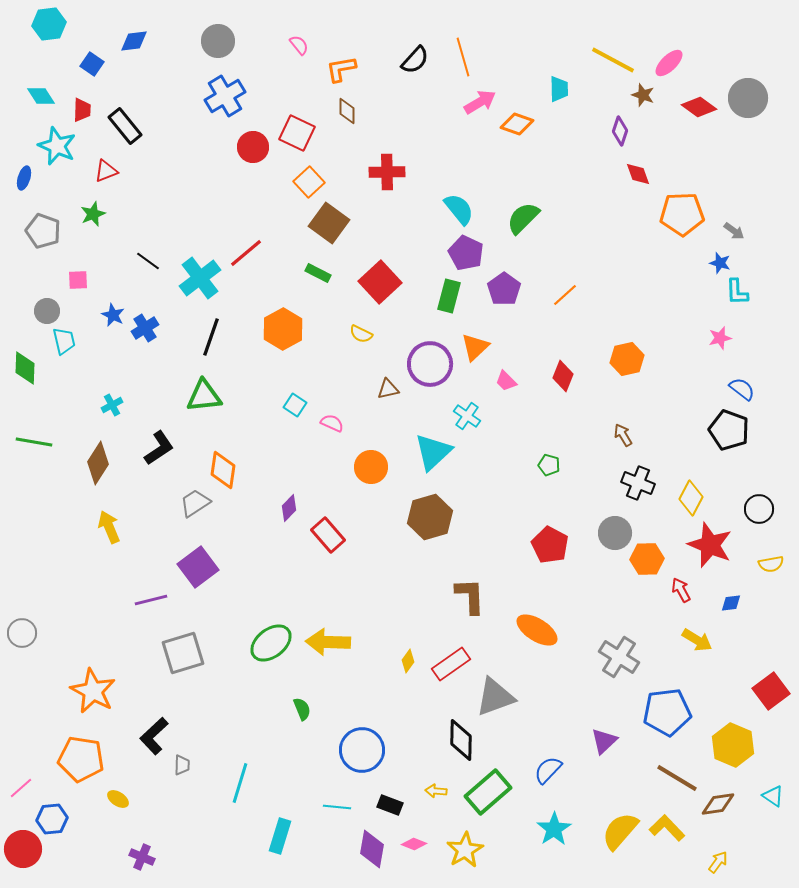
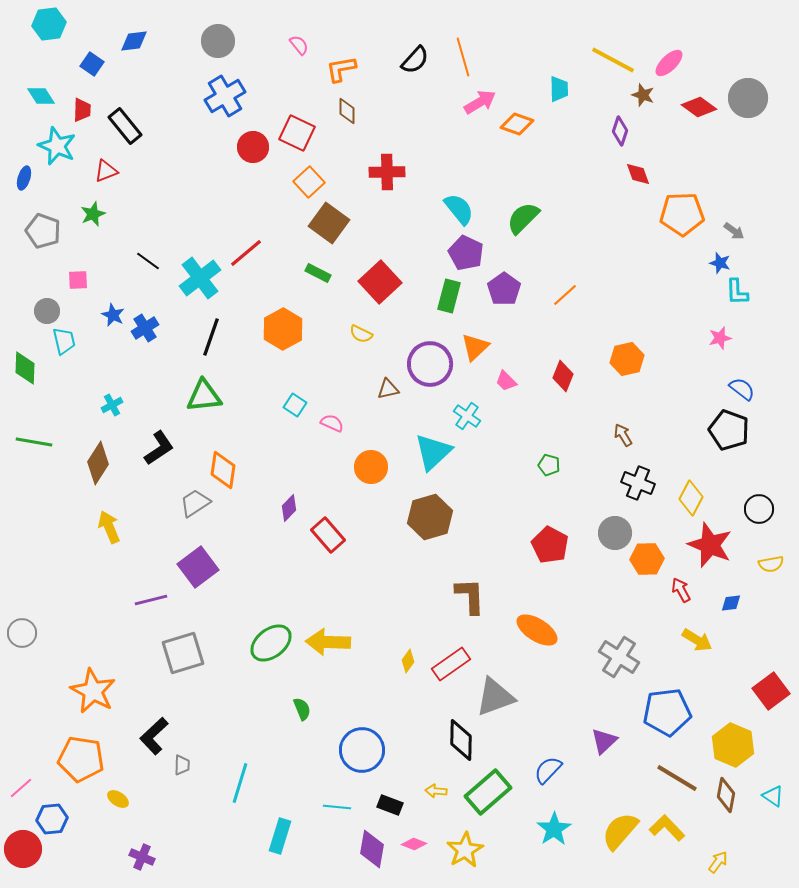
brown diamond at (718, 804): moved 8 px right, 9 px up; rotated 72 degrees counterclockwise
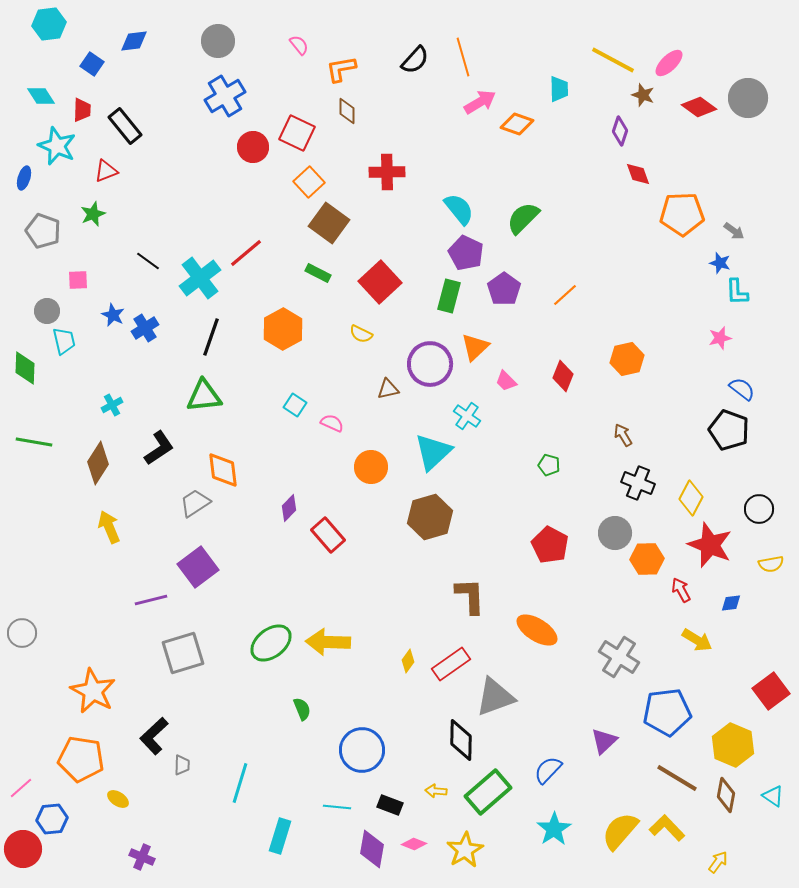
orange diamond at (223, 470): rotated 15 degrees counterclockwise
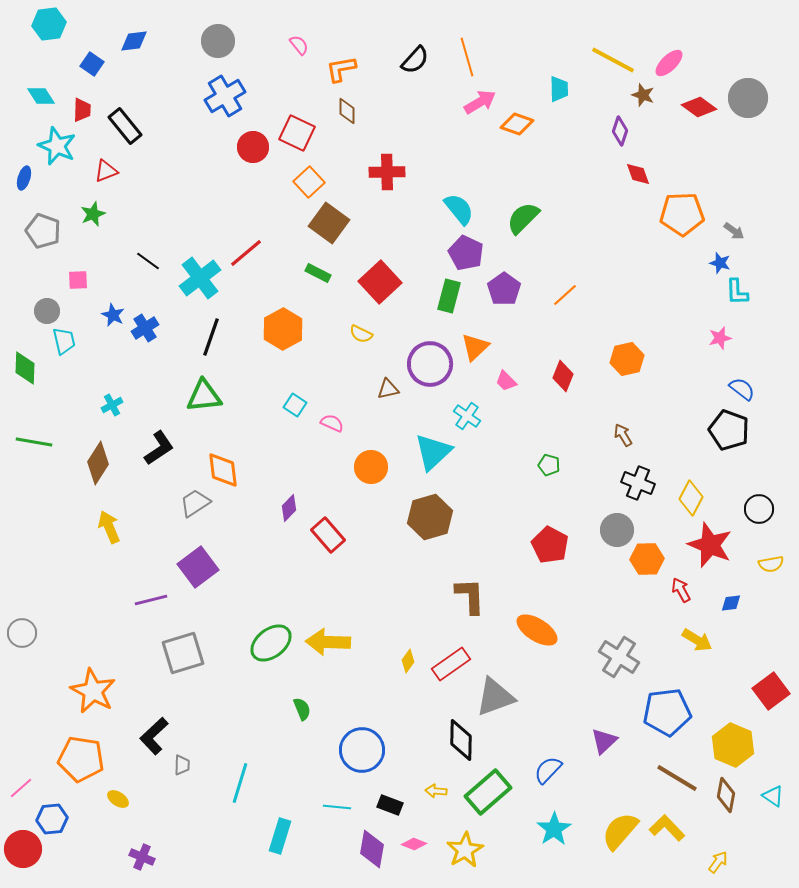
orange line at (463, 57): moved 4 px right
gray circle at (615, 533): moved 2 px right, 3 px up
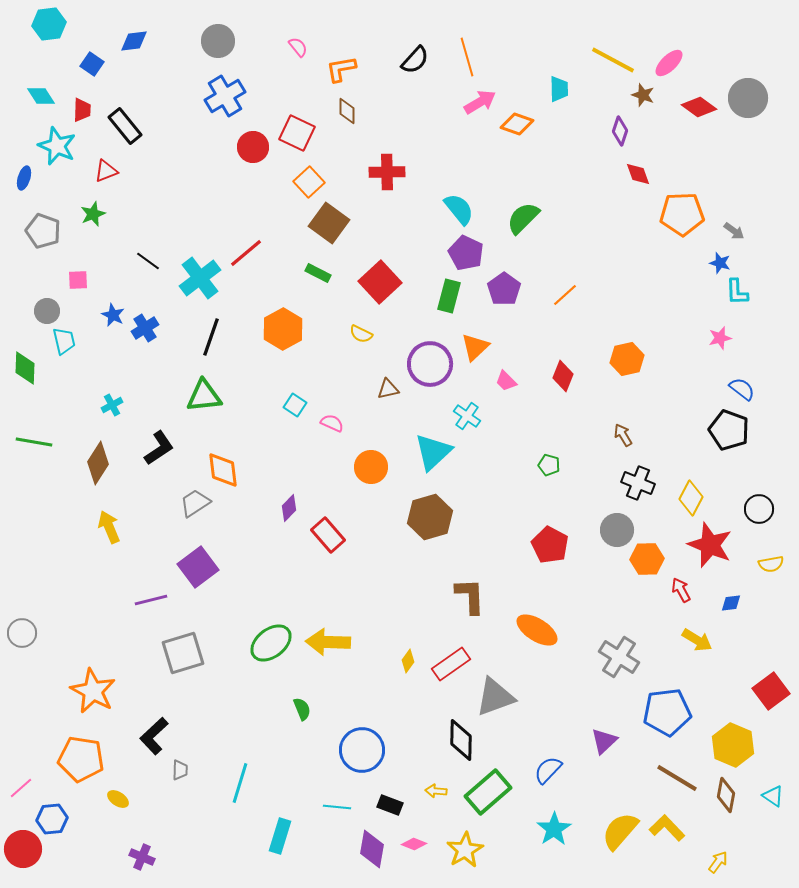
pink semicircle at (299, 45): moved 1 px left, 2 px down
gray trapezoid at (182, 765): moved 2 px left, 5 px down
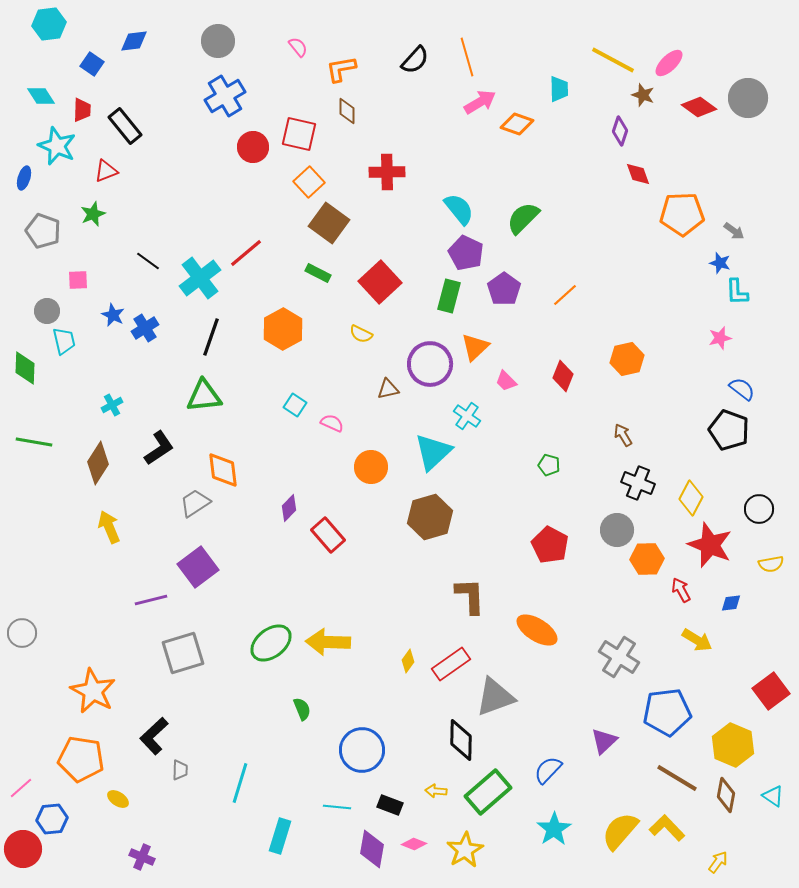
red square at (297, 133): moved 2 px right, 1 px down; rotated 12 degrees counterclockwise
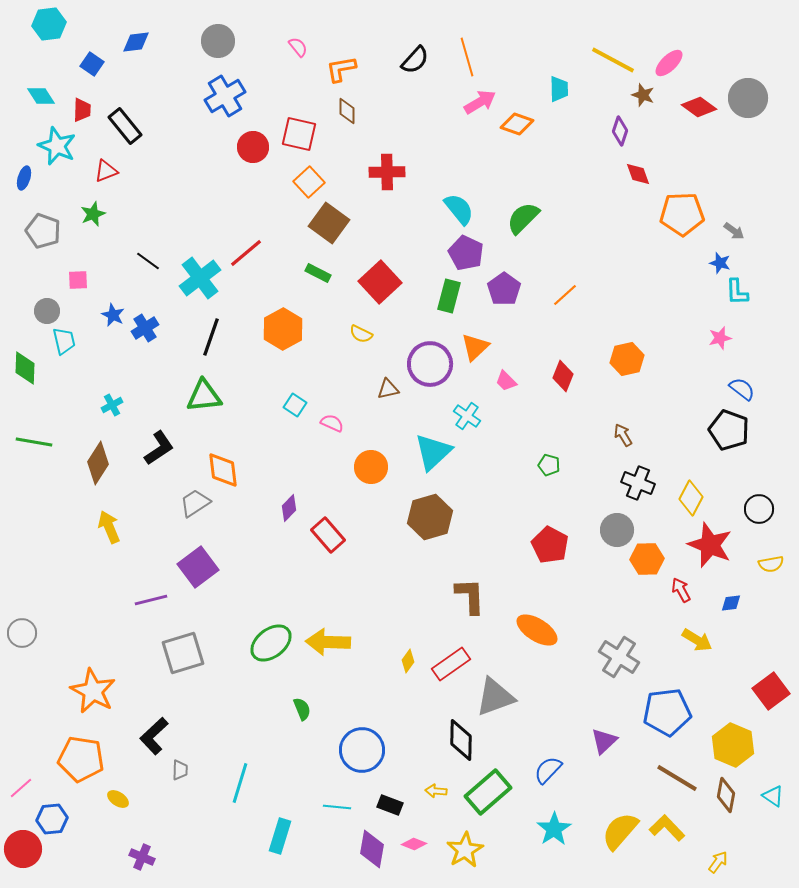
blue diamond at (134, 41): moved 2 px right, 1 px down
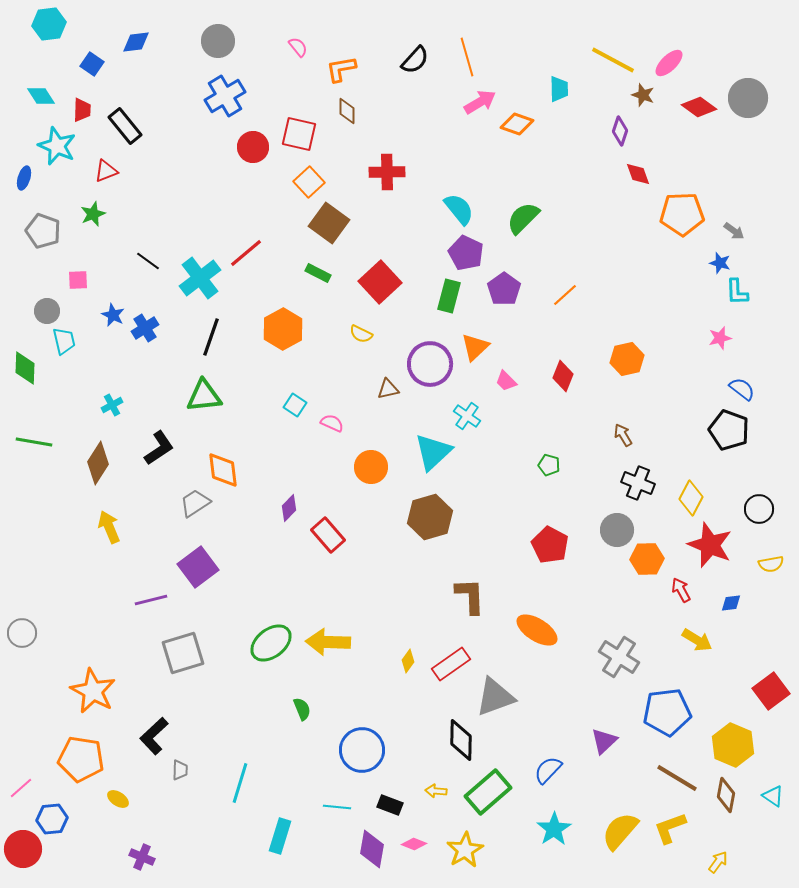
yellow L-shape at (667, 828): moved 3 px right; rotated 66 degrees counterclockwise
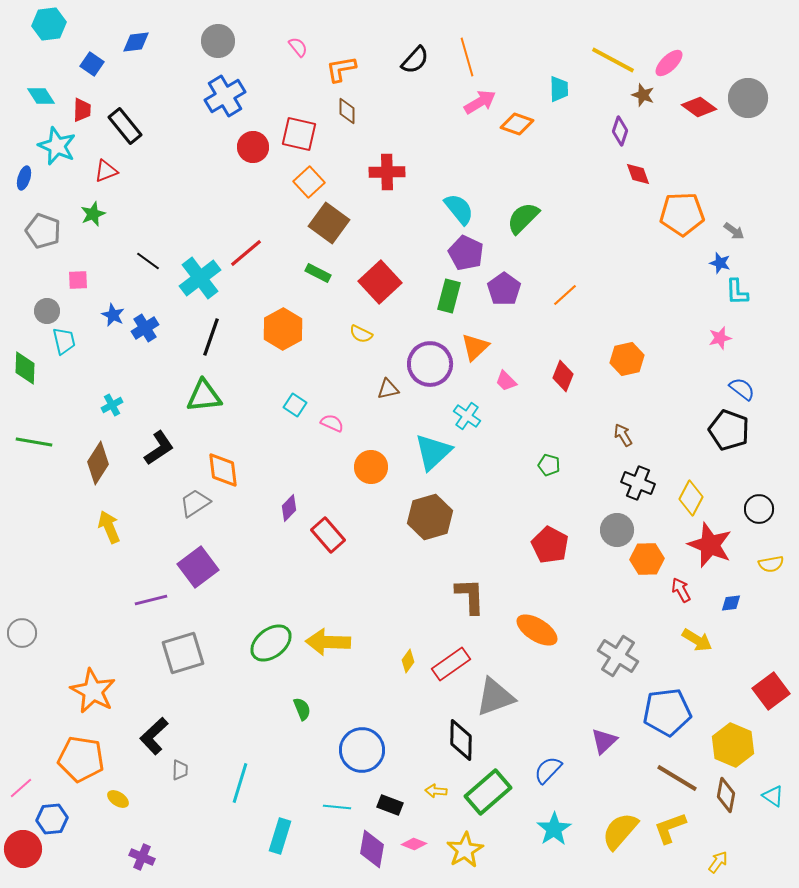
gray cross at (619, 657): moved 1 px left, 1 px up
